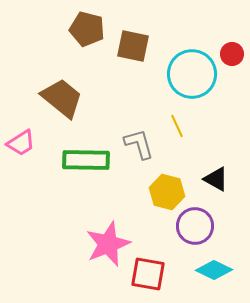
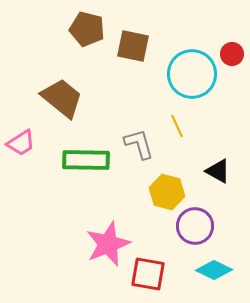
black triangle: moved 2 px right, 8 px up
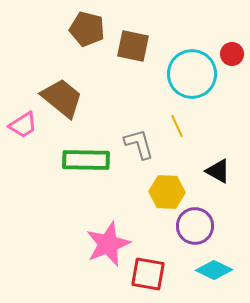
pink trapezoid: moved 2 px right, 18 px up
yellow hexagon: rotated 12 degrees counterclockwise
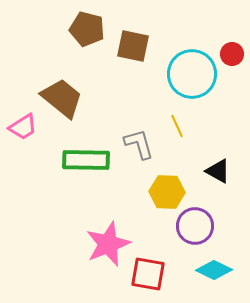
pink trapezoid: moved 2 px down
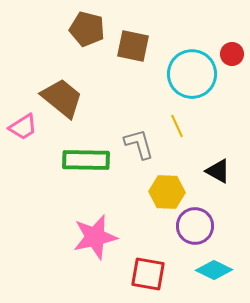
pink star: moved 13 px left, 7 px up; rotated 9 degrees clockwise
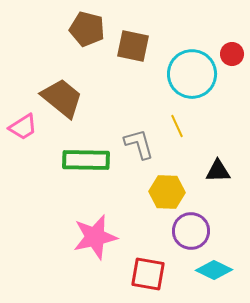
black triangle: rotated 32 degrees counterclockwise
purple circle: moved 4 px left, 5 px down
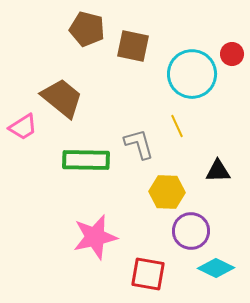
cyan diamond: moved 2 px right, 2 px up
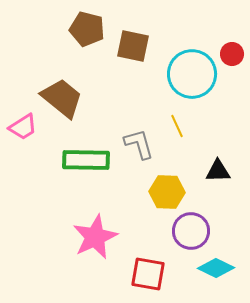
pink star: rotated 12 degrees counterclockwise
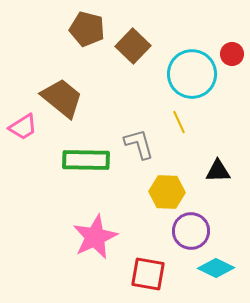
brown square: rotated 32 degrees clockwise
yellow line: moved 2 px right, 4 px up
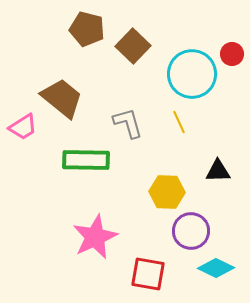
gray L-shape: moved 11 px left, 21 px up
